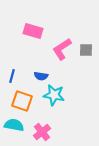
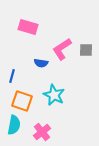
pink rectangle: moved 5 px left, 4 px up
blue semicircle: moved 13 px up
cyan star: rotated 15 degrees clockwise
cyan semicircle: rotated 90 degrees clockwise
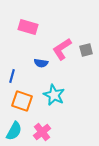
gray square: rotated 16 degrees counterclockwise
cyan semicircle: moved 6 px down; rotated 18 degrees clockwise
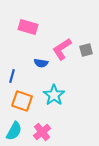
cyan star: rotated 10 degrees clockwise
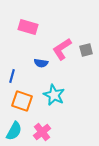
cyan star: rotated 10 degrees counterclockwise
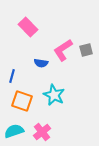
pink rectangle: rotated 30 degrees clockwise
pink L-shape: moved 1 px right, 1 px down
cyan semicircle: rotated 138 degrees counterclockwise
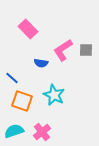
pink rectangle: moved 2 px down
gray square: rotated 16 degrees clockwise
blue line: moved 2 px down; rotated 64 degrees counterclockwise
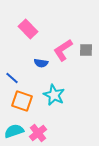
pink cross: moved 4 px left, 1 px down
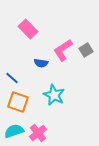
gray square: rotated 32 degrees counterclockwise
orange square: moved 4 px left, 1 px down
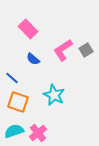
blue semicircle: moved 8 px left, 4 px up; rotated 32 degrees clockwise
